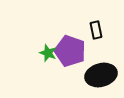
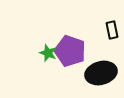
black rectangle: moved 16 px right
black ellipse: moved 2 px up
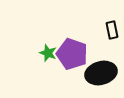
purple pentagon: moved 2 px right, 3 px down
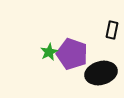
black rectangle: rotated 24 degrees clockwise
green star: moved 1 px right, 1 px up; rotated 24 degrees clockwise
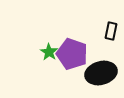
black rectangle: moved 1 px left, 1 px down
green star: rotated 12 degrees counterclockwise
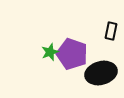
green star: moved 1 px right; rotated 18 degrees clockwise
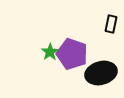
black rectangle: moved 7 px up
green star: rotated 12 degrees counterclockwise
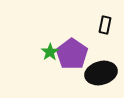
black rectangle: moved 6 px left, 1 px down
purple pentagon: rotated 16 degrees clockwise
